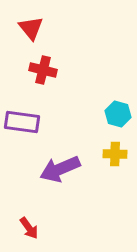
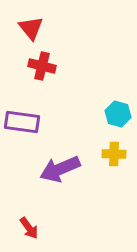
red cross: moved 1 px left, 4 px up
yellow cross: moved 1 px left
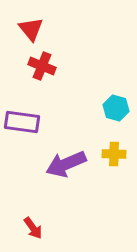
red triangle: moved 1 px down
red cross: rotated 8 degrees clockwise
cyan hexagon: moved 2 px left, 6 px up
purple arrow: moved 6 px right, 5 px up
red arrow: moved 4 px right
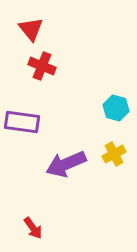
yellow cross: rotated 30 degrees counterclockwise
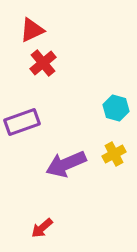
red triangle: moved 1 px right, 1 px down; rotated 44 degrees clockwise
red cross: moved 1 px right, 3 px up; rotated 28 degrees clockwise
purple rectangle: rotated 28 degrees counterclockwise
red arrow: moved 9 px right; rotated 85 degrees clockwise
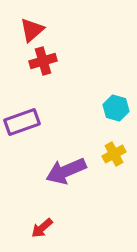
red triangle: rotated 16 degrees counterclockwise
red cross: moved 2 px up; rotated 24 degrees clockwise
purple arrow: moved 7 px down
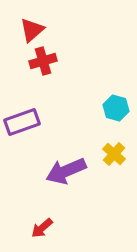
yellow cross: rotated 20 degrees counterclockwise
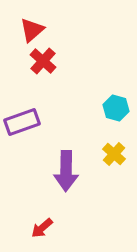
red cross: rotated 32 degrees counterclockwise
purple arrow: rotated 66 degrees counterclockwise
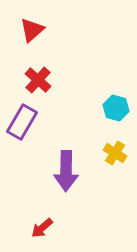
red cross: moved 5 px left, 19 px down
purple rectangle: rotated 40 degrees counterclockwise
yellow cross: moved 1 px right, 1 px up; rotated 10 degrees counterclockwise
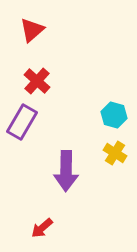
red cross: moved 1 px left, 1 px down
cyan hexagon: moved 2 px left, 7 px down
